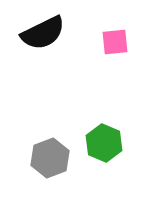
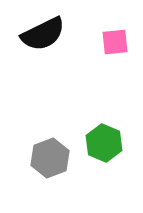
black semicircle: moved 1 px down
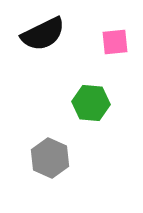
green hexagon: moved 13 px left, 40 px up; rotated 18 degrees counterclockwise
gray hexagon: rotated 15 degrees counterclockwise
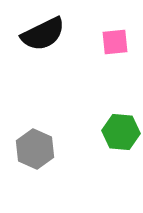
green hexagon: moved 30 px right, 29 px down
gray hexagon: moved 15 px left, 9 px up
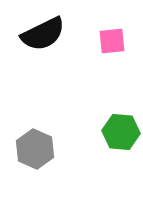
pink square: moved 3 px left, 1 px up
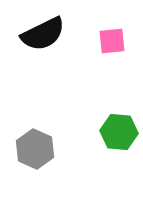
green hexagon: moved 2 px left
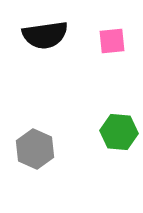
black semicircle: moved 2 px right, 1 px down; rotated 18 degrees clockwise
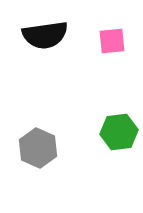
green hexagon: rotated 12 degrees counterclockwise
gray hexagon: moved 3 px right, 1 px up
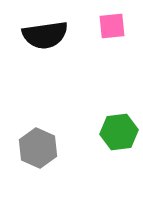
pink square: moved 15 px up
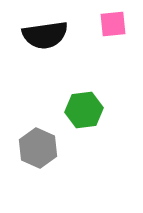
pink square: moved 1 px right, 2 px up
green hexagon: moved 35 px left, 22 px up
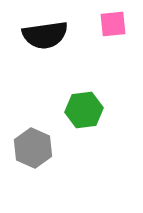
gray hexagon: moved 5 px left
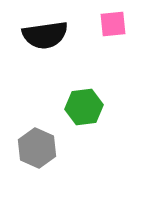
green hexagon: moved 3 px up
gray hexagon: moved 4 px right
